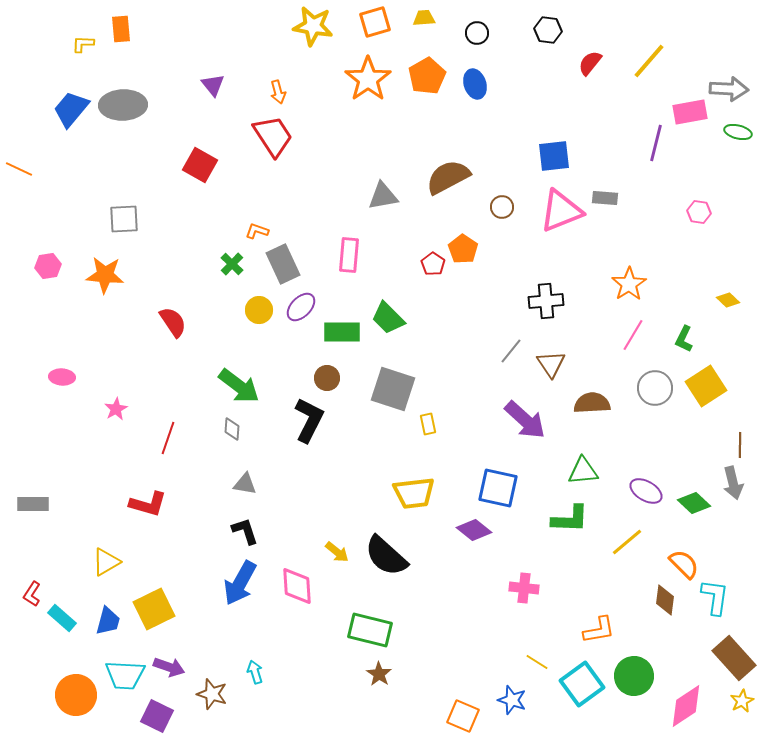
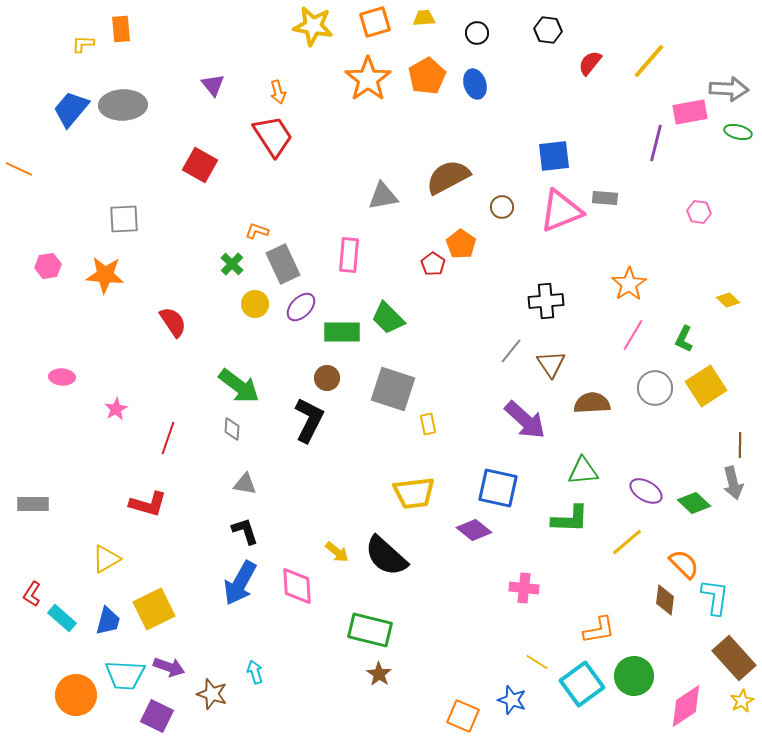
orange pentagon at (463, 249): moved 2 px left, 5 px up
yellow circle at (259, 310): moved 4 px left, 6 px up
yellow triangle at (106, 562): moved 3 px up
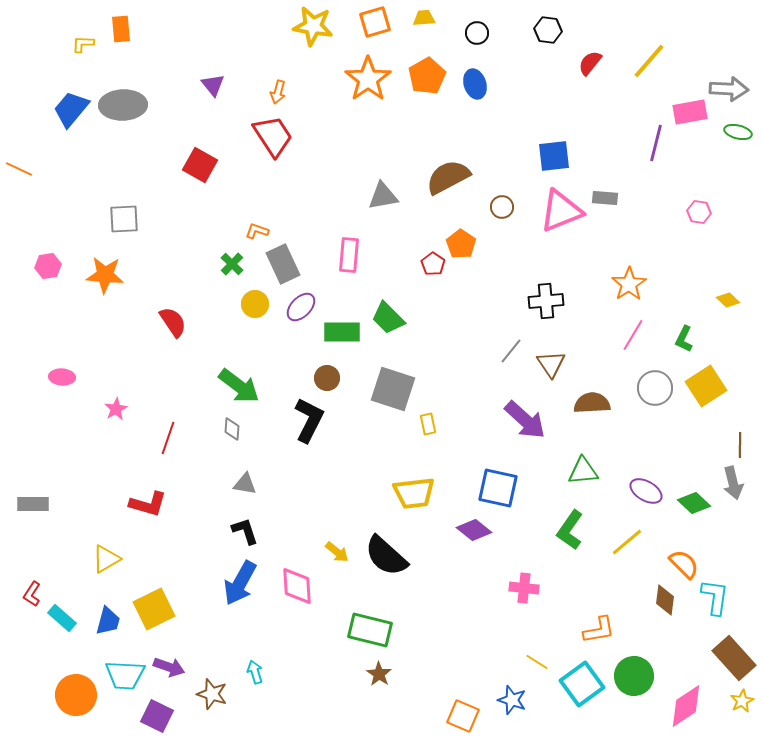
orange arrow at (278, 92): rotated 30 degrees clockwise
green L-shape at (570, 519): moved 11 px down; rotated 123 degrees clockwise
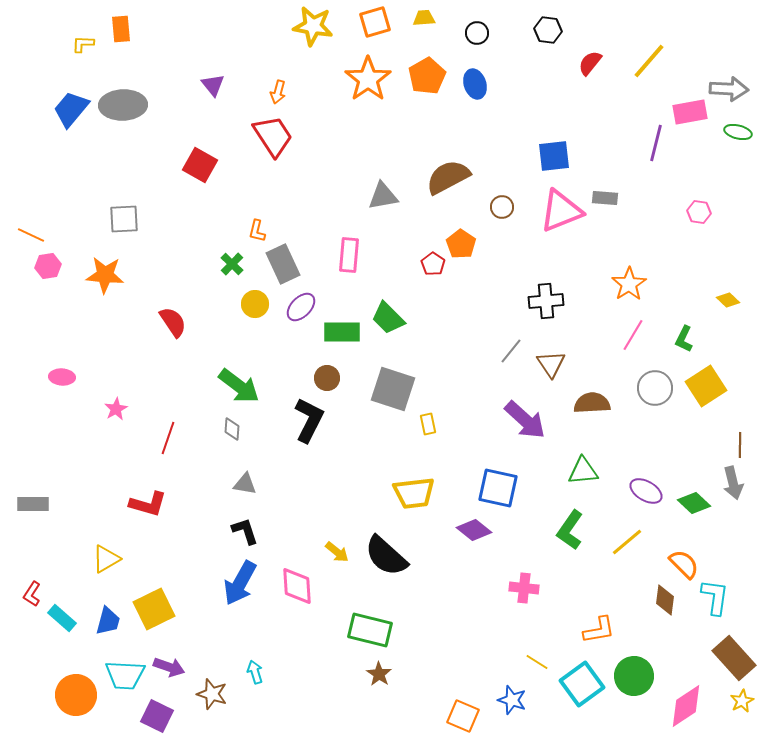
orange line at (19, 169): moved 12 px right, 66 px down
orange L-shape at (257, 231): rotated 95 degrees counterclockwise
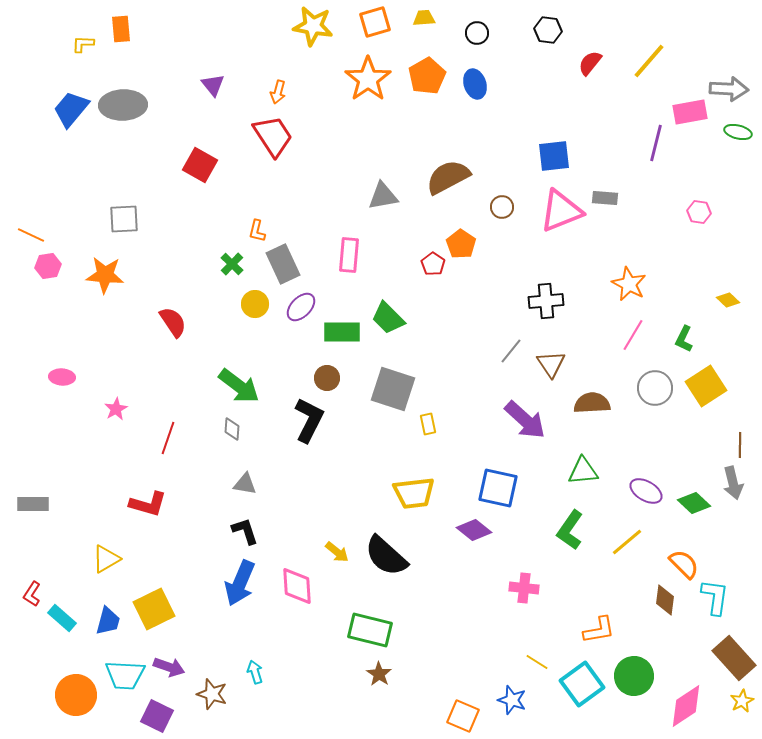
orange star at (629, 284): rotated 12 degrees counterclockwise
blue arrow at (240, 583): rotated 6 degrees counterclockwise
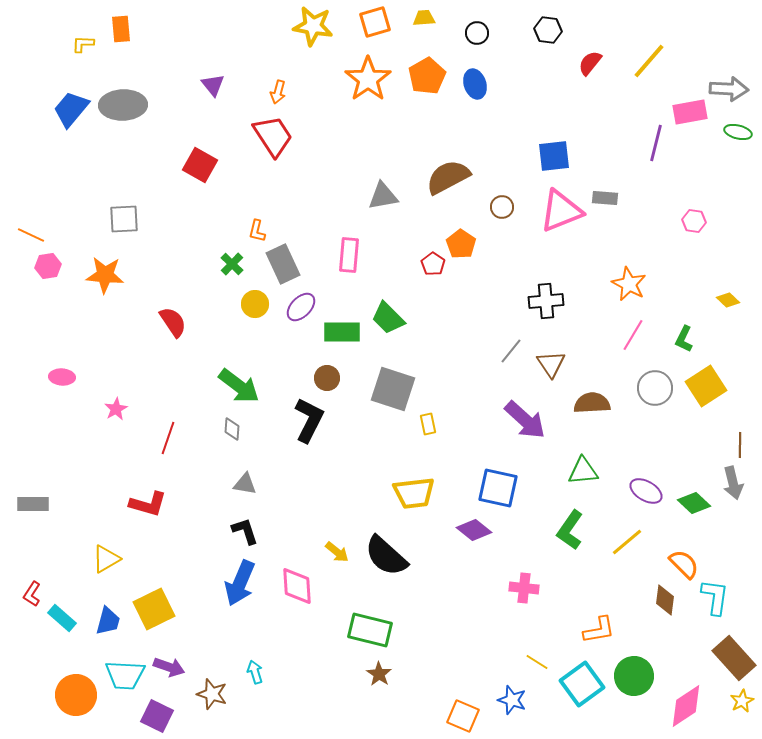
pink hexagon at (699, 212): moved 5 px left, 9 px down
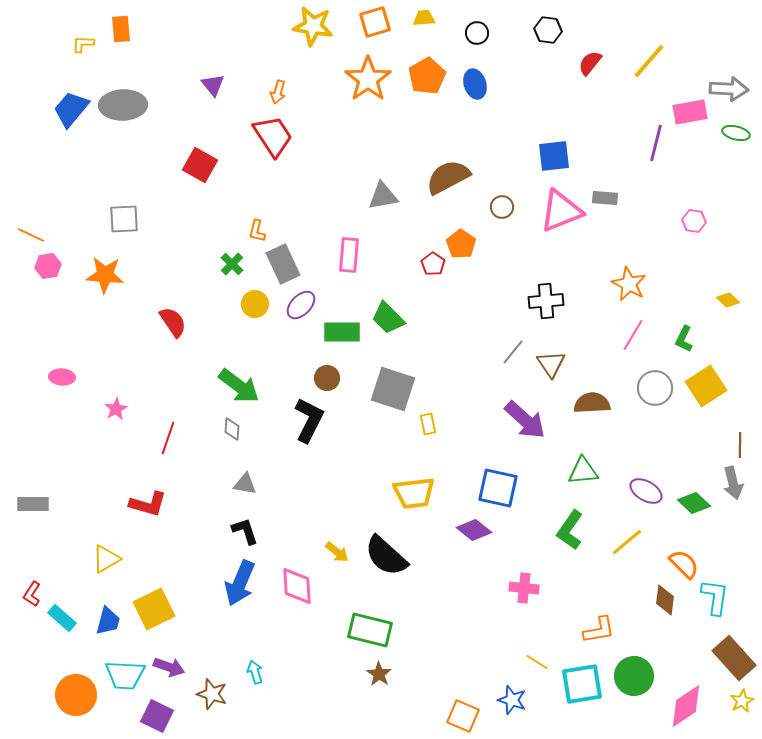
green ellipse at (738, 132): moved 2 px left, 1 px down
purple ellipse at (301, 307): moved 2 px up
gray line at (511, 351): moved 2 px right, 1 px down
cyan square at (582, 684): rotated 27 degrees clockwise
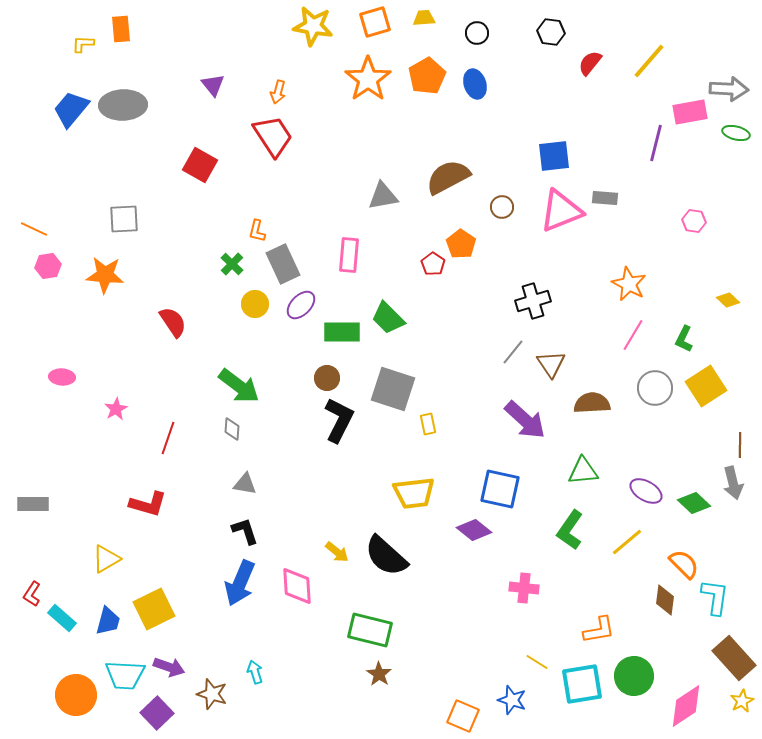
black hexagon at (548, 30): moved 3 px right, 2 px down
orange line at (31, 235): moved 3 px right, 6 px up
black cross at (546, 301): moved 13 px left; rotated 12 degrees counterclockwise
black L-shape at (309, 420): moved 30 px right
blue square at (498, 488): moved 2 px right, 1 px down
purple square at (157, 716): moved 3 px up; rotated 20 degrees clockwise
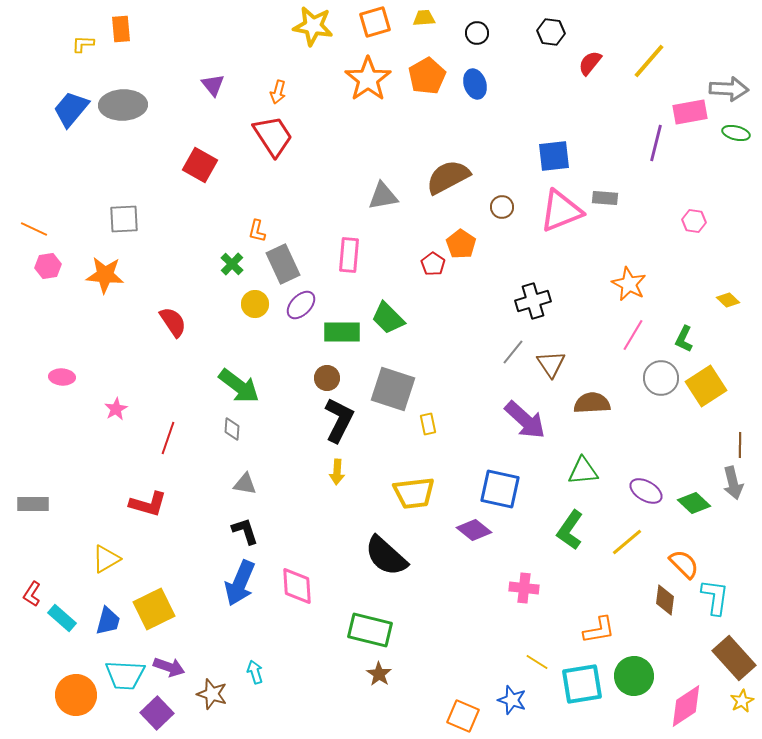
gray circle at (655, 388): moved 6 px right, 10 px up
yellow arrow at (337, 552): moved 80 px up; rotated 55 degrees clockwise
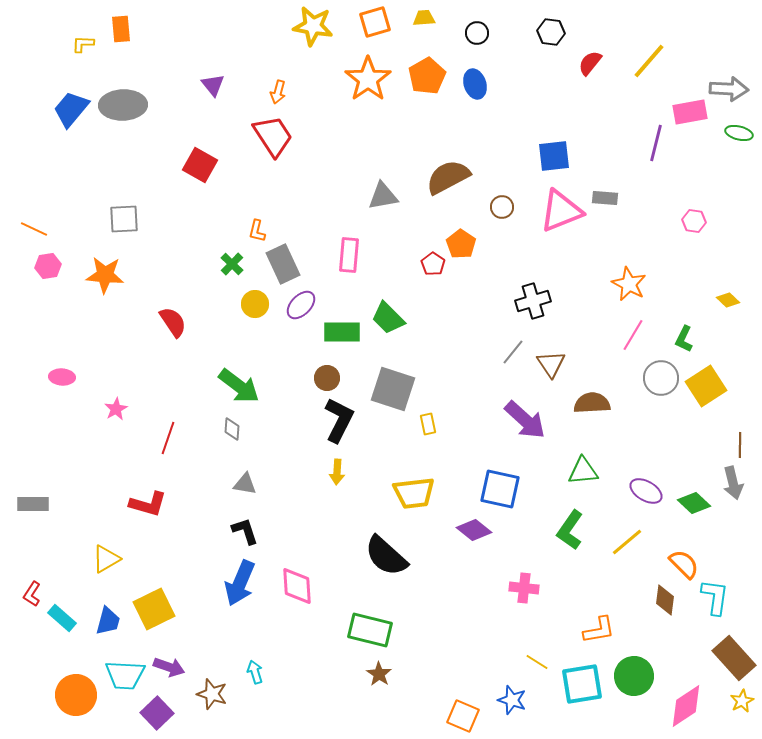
green ellipse at (736, 133): moved 3 px right
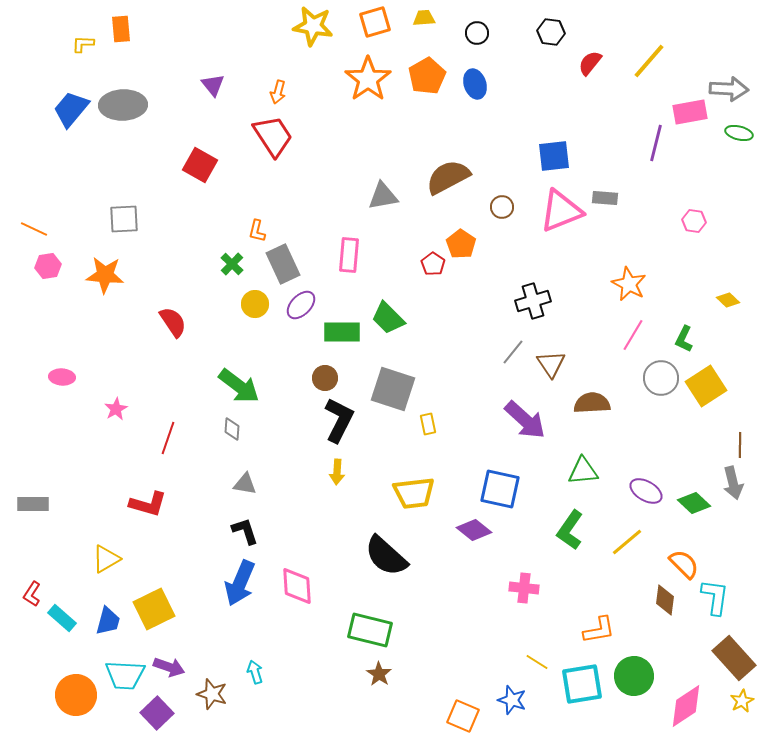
brown circle at (327, 378): moved 2 px left
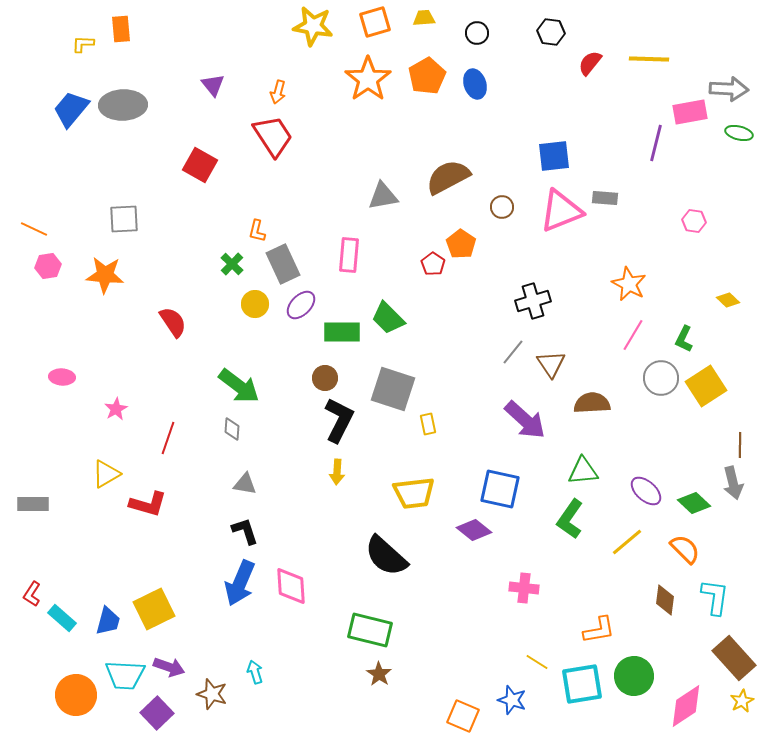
yellow line at (649, 61): moved 2 px up; rotated 51 degrees clockwise
purple ellipse at (646, 491): rotated 12 degrees clockwise
green L-shape at (570, 530): moved 11 px up
yellow triangle at (106, 559): moved 85 px up
orange semicircle at (684, 564): moved 1 px right, 15 px up
pink diamond at (297, 586): moved 6 px left
